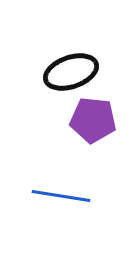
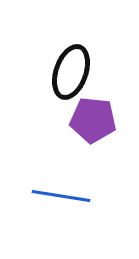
black ellipse: rotated 52 degrees counterclockwise
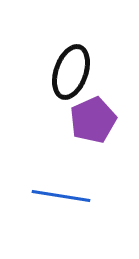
purple pentagon: rotated 30 degrees counterclockwise
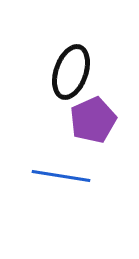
blue line: moved 20 px up
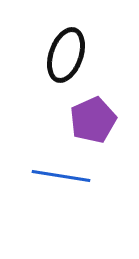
black ellipse: moved 5 px left, 17 px up
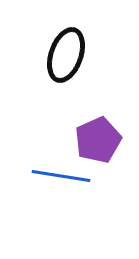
purple pentagon: moved 5 px right, 20 px down
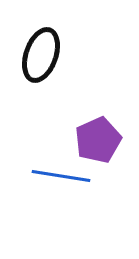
black ellipse: moved 25 px left
